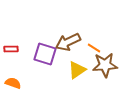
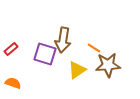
brown arrow: moved 5 px left, 2 px up; rotated 55 degrees counterclockwise
red rectangle: rotated 40 degrees counterclockwise
brown star: moved 3 px right
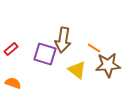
yellow triangle: rotated 48 degrees counterclockwise
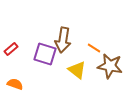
brown star: moved 2 px right, 1 px down; rotated 15 degrees clockwise
orange semicircle: moved 2 px right, 1 px down
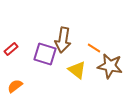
orange semicircle: moved 2 px down; rotated 56 degrees counterclockwise
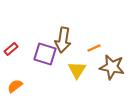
orange line: rotated 56 degrees counterclockwise
brown star: moved 2 px right, 1 px down
yellow triangle: rotated 24 degrees clockwise
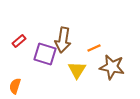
red rectangle: moved 8 px right, 8 px up
orange semicircle: rotated 35 degrees counterclockwise
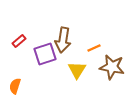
purple square: rotated 35 degrees counterclockwise
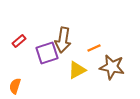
purple square: moved 2 px right, 1 px up
yellow triangle: rotated 30 degrees clockwise
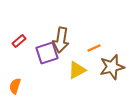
brown arrow: moved 2 px left
brown star: rotated 25 degrees counterclockwise
